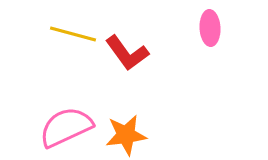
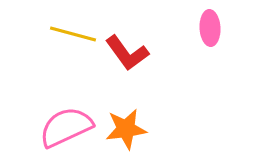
orange star: moved 6 px up
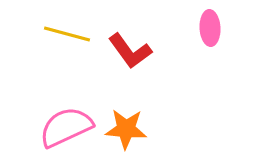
yellow line: moved 6 px left
red L-shape: moved 3 px right, 2 px up
orange star: rotated 12 degrees clockwise
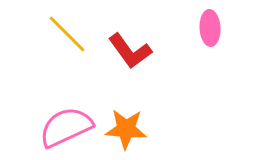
yellow line: rotated 30 degrees clockwise
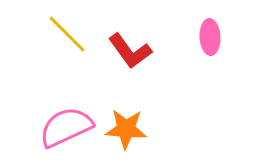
pink ellipse: moved 9 px down
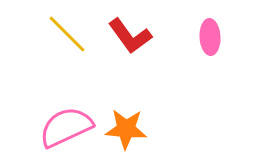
red L-shape: moved 15 px up
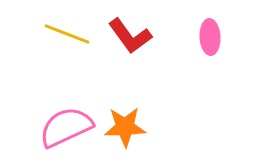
yellow line: rotated 24 degrees counterclockwise
orange star: moved 1 px left, 2 px up; rotated 6 degrees counterclockwise
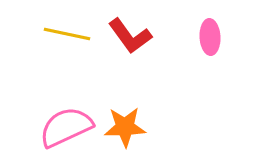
yellow line: rotated 9 degrees counterclockwise
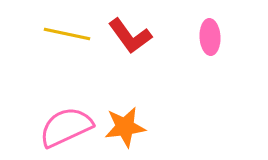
orange star: rotated 6 degrees counterclockwise
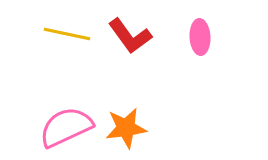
pink ellipse: moved 10 px left
orange star: moved 1 px right, 1 px down
